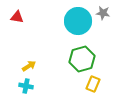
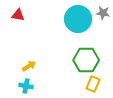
red triangle: moved 1 px right, 2 px up
cyan circle: moved 2 px up
green hexagon: moved 4 px right, 1 px down; rotated 15 degrees clockwise
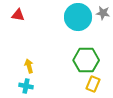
cyan circle: moved 2 px up
yellow arrow: rotated 72 degrees counterclockwise
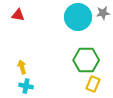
gray star: rotated 16 degrees counterclockwise
yellow arrow: moved 7 px left, 1 px down
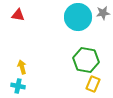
green hexagon: rotated 10 degrees clockwise
cyan cross: moved 8 px left
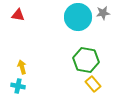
yellow rectangle: rotated 63 degrees counterclockwise
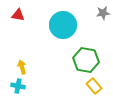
cyan circle: moved 15 px left, 8 px down
yellow rectangle: moved 1 px right, 2 px down
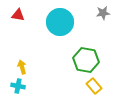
cyan circle: moved 3 px left, 3 px up
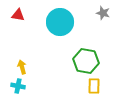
gray star: rotated 24 degrees clockwise
green hexagon: moved 1 px down
yellow rectangle: rotated 42 degrees clockwise
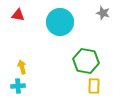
cyan cross: rotated 16 degrees counterclockwise
